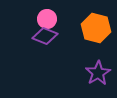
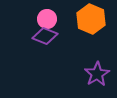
orange hexagon: moved 5 px left, 9 px up; rotated 8 degrees clockwise
purple star: moved 1 px left, 1 px down
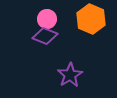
purple star: moved 27 px left, 1 px down
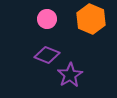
purple diamond: moved 2 px right, 19 px down
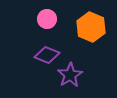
orange hexagon: moved 8 px down
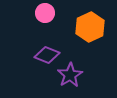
pink circle: moved 2 px left, 6 px up
orange hexagon: moved 1 px left; rotated 12 degrees clockwise
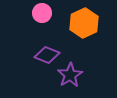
pink circle: moved 3 px left
orange hexagon: moved 6 px left, 4 px up
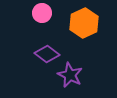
purple diamond: moved 1 px up; rotated 15 degrees clockwise
purple star: rotated 15 degrees counterclockwise
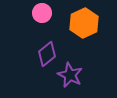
purple diamond: rotated 75 degrees counterclockwise
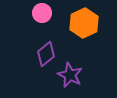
purple diamond: moved 1 px left
